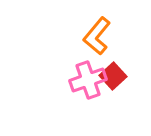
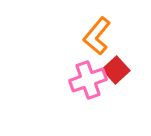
red square: moved 3 px right, 6 px up
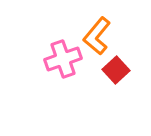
pink cross: moved 25 px left, 21 px up
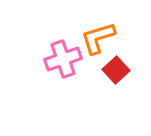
orange L-shape: moved 1 px right, 2 px down; rotated 33 degrees clockwise
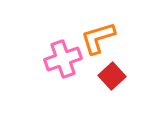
red square: moved 4 px left, 6 px down
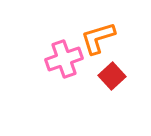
pink cross: moved 1 px right
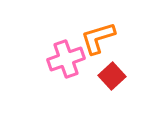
pink cross: moved 2 px right
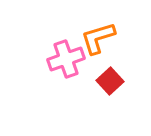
red square: moved 2 px left, 5 px down
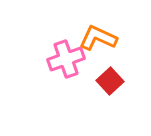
orange L-shape: rotated 42 degrees clockwise
